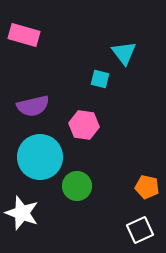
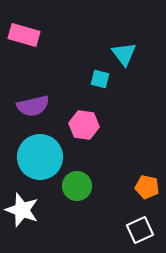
cyan triangle: moved 1 px down
white star: moved 3 px up
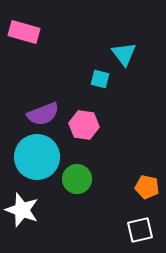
pink rectangle: moved 3 px up
purple semicircle: moved 10 px right, 8 px down; rotated 8 degrees counterclockwise
cyan circle: moved 3 px left
green circle: moved 7 px up
white square: rotated 12 degrees clockwise
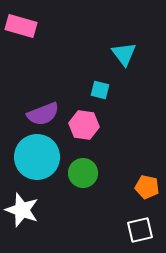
pink rectangle: moved 3 px left, 6 px up
cyan square: moved 11 px down
green circle: moved 6 px right, 6 px up
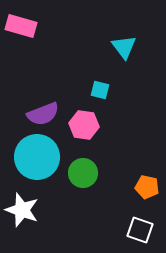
cyan triangle: moved 7 px up
white square: rotated 32 degrees clockwise
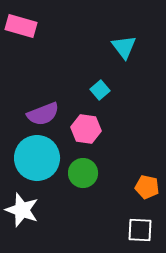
cyan square: rotated 36 degrees clockwise
pink hexagon: moved 2 px right, 4 px down
cyan circle: moved 1 px down
white square: rotated 16 degrees counterclockwise
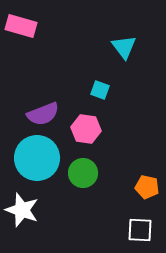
cyan square: rotated 30 degrees counterclockwise
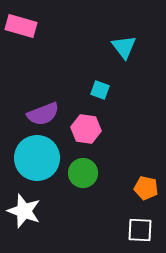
orange pentagon: moved 1 px left, 1 px down
white star: moved 2 px right, 1 px down
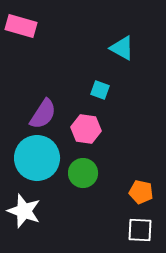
cyan triangle: moved 2 px left, 1 px down; rotated 24 degrees counterclockwise
purple semicircle: rotated 36 degrees counterclockwise
orange pentagon: moved 5 px left, 4 px down
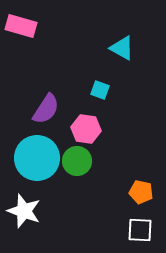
purple semicircle: moved 3 px right, 5 px up
green circle: moved 6 px left, 12 px up
